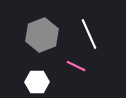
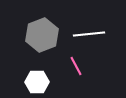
white line: rotated 72 degrees counterclockwise
pink line: rotated 36 degrees clockwise
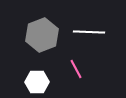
white line: moved 2 px up; rotated 8 degrees clockwise
pink line: moved 3 px down
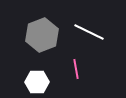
white line: rotated 24 degrees clockwise
pink line: rotated 18 degrees clockwise
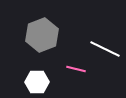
white line: moved 16 px right, 17 px down
pink line: rotated 66 degrees counterclockwise
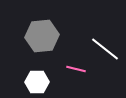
gray hexagon: moved 1 px down; rotated 16 degrees clockwise
white line: rotated 12 degrees clockwise
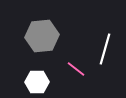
white line: rotated 68 degrees clockwise
pink line: rotated 24 degrees clockwise
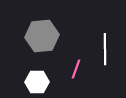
white line: rotated 16 degrees counterclockwise
pink line: rotated 72 degrees clockwise
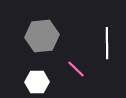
white line: moved 2 px right, 6 px up
pink line: rotated 66 degrees counterclockwise
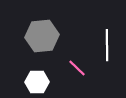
white line: moved 2 px down
pink line: moved 1 px right, 1 px up
